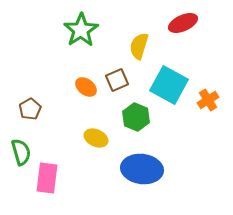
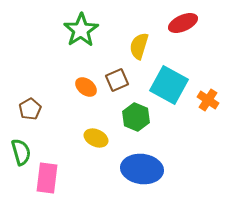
orange cross: rotated 25 degrees counterclockwise
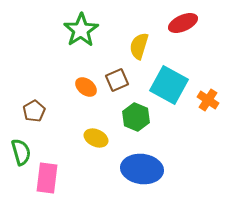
brown pentagon: moved 4 px right, 2 px down
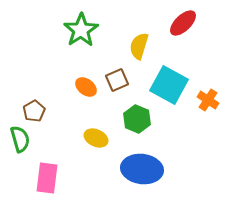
red ellipse: rotated 20 degrees counterclockwise
green hexagon: moved 1 px right, 2 px down
green semicircle: moved 1 px left, 13 px up
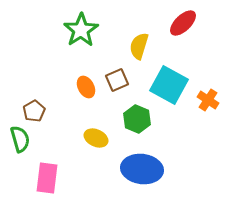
orange ellipse: rotated 25 degrees clockwise
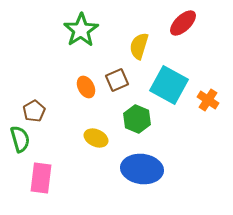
pink rectangle: moved 6 px left
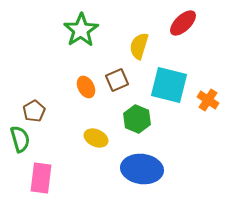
cyan square: rotated 15 degrees counterclockwise
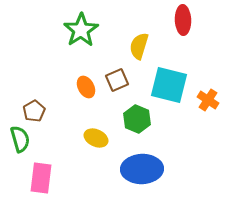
red ellipse: moved 3 px up; rotated 48 degrees counterclockwise
blue ellipse: rotated 9 degrees counterclockwise
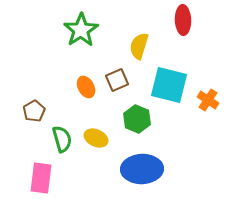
green semicircle: moved 42 px right
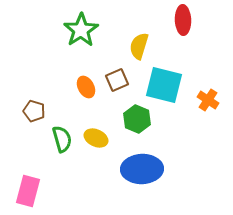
cyan square: moved 5 px left
brown pentagon: rotated 25 degrees counterclockwise
pink rectangle: moved 13 px left, 13 px down; rotated 8 degrees clockwise
